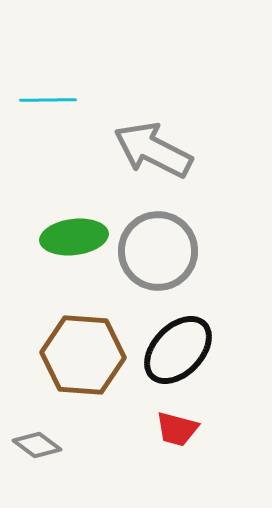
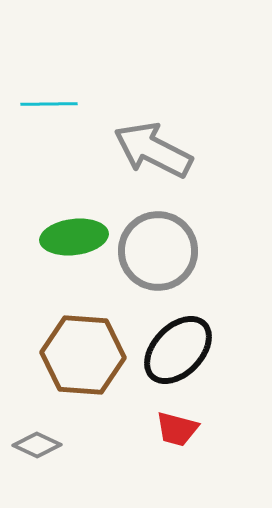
cyan line: moved 1 px right, 4 px down
gray diamond: rotated 12 degrees counterclockwise
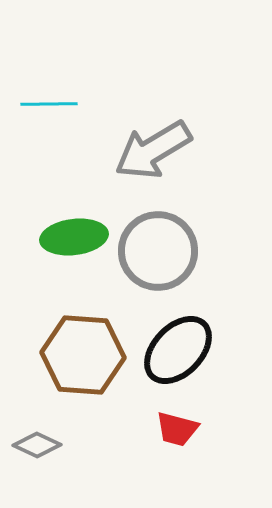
gray arrow: rotated 58 degrees counterclockwise
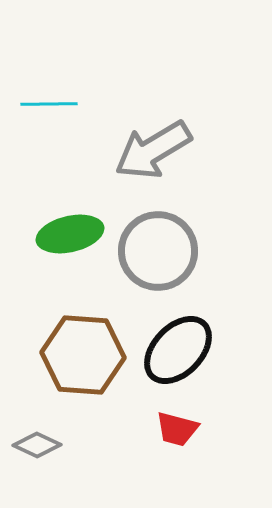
green ellipse: moved 4 px left, 3 px up; rotated 6 degrees counterclockwise
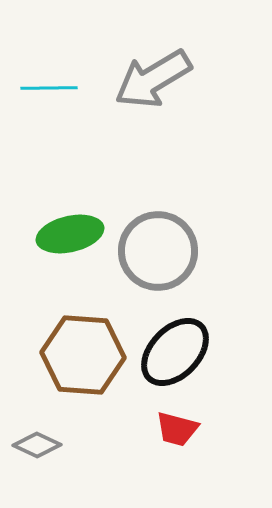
cyan line: moved 16 px up
gray arrow: moved 71 px up
black ellipse: moved 3 px left, 2 px down
